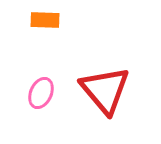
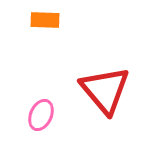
pink ellipse: moved 22 px down
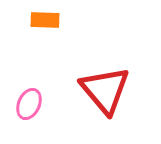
pink ellipse: moved 12 px left, 11 px up
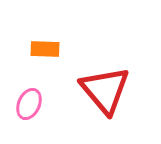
orange rectangle: moved 29 px down
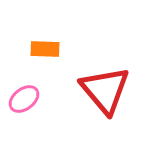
pink ellipse: moved 5 px left, 5 px up; rotated 28 degrees clockwise
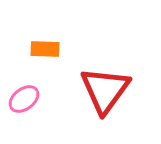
red triangle: rotated 16 degrees clockwise
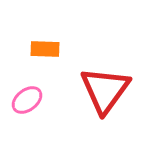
pink ellipse: moved 3 px right, 1 px down
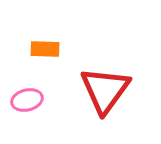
pink ellipse: rotated 24 degrees clockwise
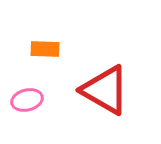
red triangle: rotated 36 degrees counterclockwise
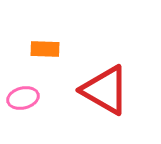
pink ellipse: moved 4 px left, 2 px up
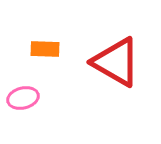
red triangle: moved 11 px right, 28 px up
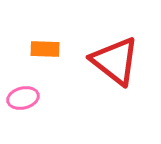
red triangle: moved 1 px left, 1 px up; rotated 8 degrees clockwise
